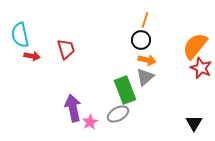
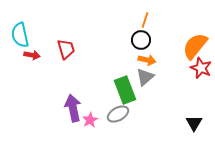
red arrow: moved 1 px up
pink star: moved 2 px up
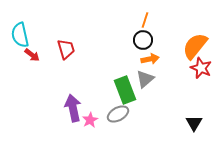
black circle: moved 2 px right
red arrow: rotated 28 degrees clockwise
orange arrow: moved 3 px right, 1 px up; rotated 24 degrees counterclockwise
gray triangle: moved 2 px down
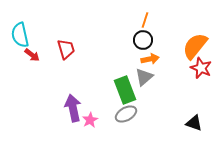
gray triangle: moved 1 px left, 2 px up
gray ellipse: moved 8 px right
black triangle: rotated 42 degrees counterclockwise
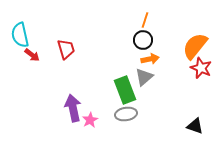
gray ellipse: rotated 20 degrees clockwise
black triangle: moved 1 px right, 3 px down
